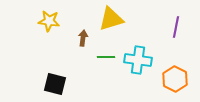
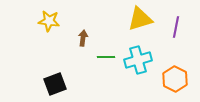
yellow triangle: moved 29 px right
cyan cross: rotated 24 degrees counterclockwise
black square: rotated 35 degrees counterclockwise
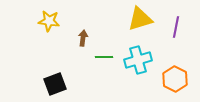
green line: moved 2 px left
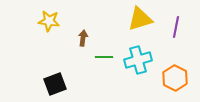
orange hexagon: moved 1 px up
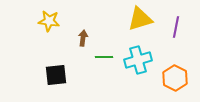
black square: moved 1 px right, 9 px up; rotated 15 degrees clockwise
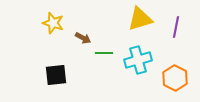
yellow star: moved 4 px right, 2 px down; rotated 10 degrees clockwise
brown arrow: rotated 112 degrees clockwise
green line: moved 4 px up
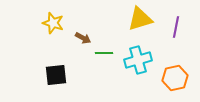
orange hexagon: rotated 20 degrees clockwise
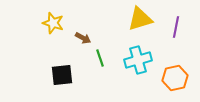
green line: moved 4 px left, 5 px down; rotated 72 degrees clockwise
black square: moved 6 px right
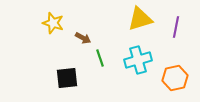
black square: moved 5 px right, 3 px down
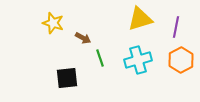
orange hexagon: moved 6 px right, 18 px up; rotated 15 degrees counterclockwise
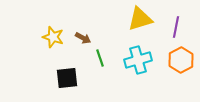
yellow star: moved 14 px down
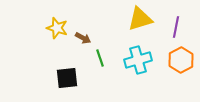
yellow star: moved 4 px right, 9 px up
